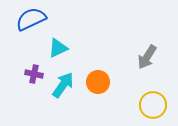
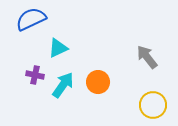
gray arrow: rotated 110 degrees clockwise
purple cross: moved 1 px right, 1 px down
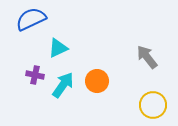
orange circle: moved 1 px left, 1 px up
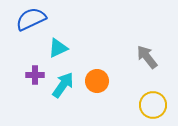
purple cross: rotated 12 degrees counterclockwise
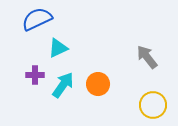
blue semicircle: moved 6 px right
orange circle: moved 1 px right, 3 px down
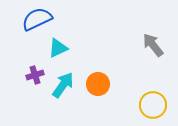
gray arrow: moved 6 px right, 12 px up
purple cross: rotated 18 degrees counterclockwise
